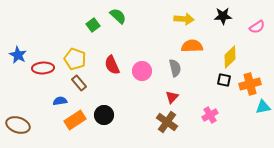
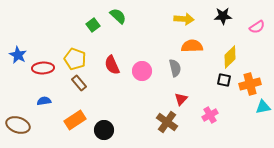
red triangle: moved 9 px right, 2 px down
blue semicircle: moved 16 px left
black circle: moved 15 px down
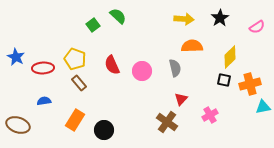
black star: moved 3 px left, 2 px down; rotated 30 degrees counterclockwise
blue star: moved 2 px left, 2 px down
orange rectangle: rotated 25 degrees counterclockwise
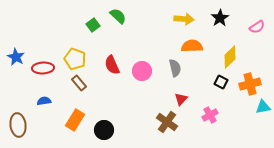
black square: moved 3 px left, 2 px down; rotated 16 degrees clockwise
brown ellipse: rotated 65 degrees clockwise
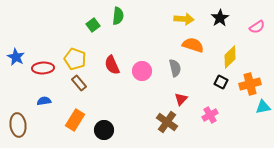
green semicircle: rotated 54 degrees clockwise
orange semicircle: moved 1 px right, 1 px up; rotated 20 degrees clockwise
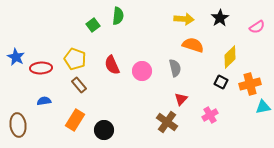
red ellipse: moved 2 px left
brown rectangle: moved 2 px down
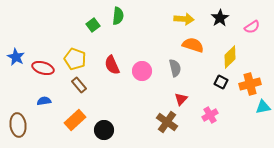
pink semicircle: moved 5 px left
red ellipse: moved 2 px right; rotated 20 degrees clockwise
orange rectangle: rotated 15 degrees clockwise
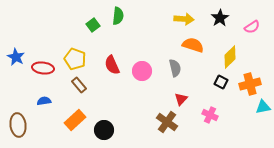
red ellipse: rotated 10 degrees counterclockwise
pink cross: rotated 35 degrees counterclockwise
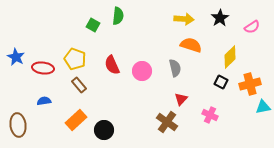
green square: rotated 24 degrees counterclockwise
orange semicircle: moved 2 px left
orange rectangle: moved 1 px right
